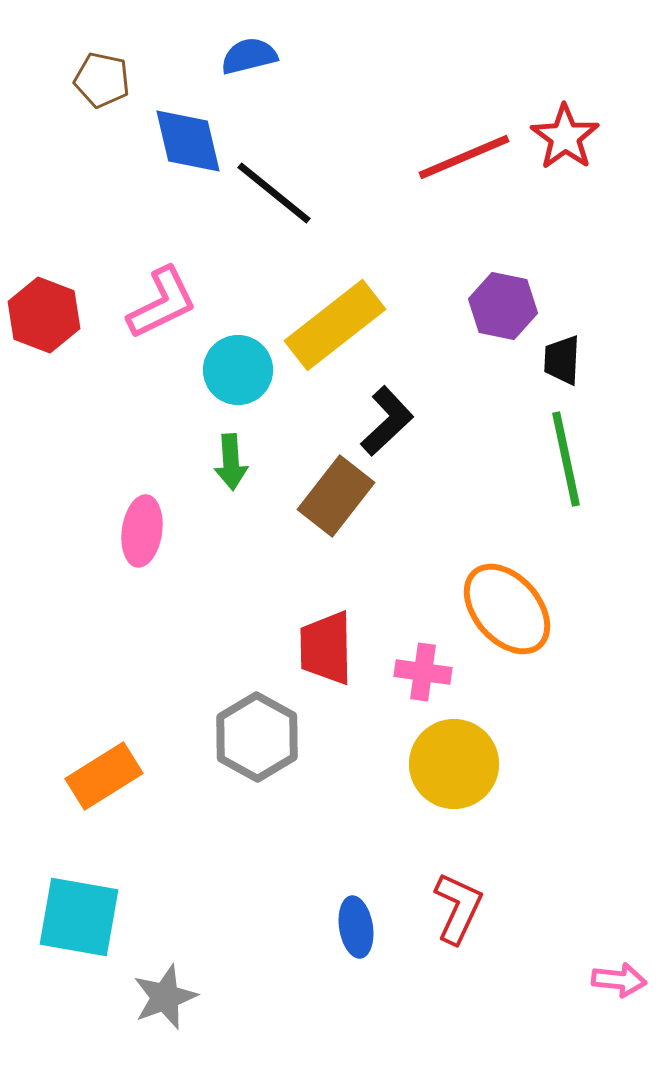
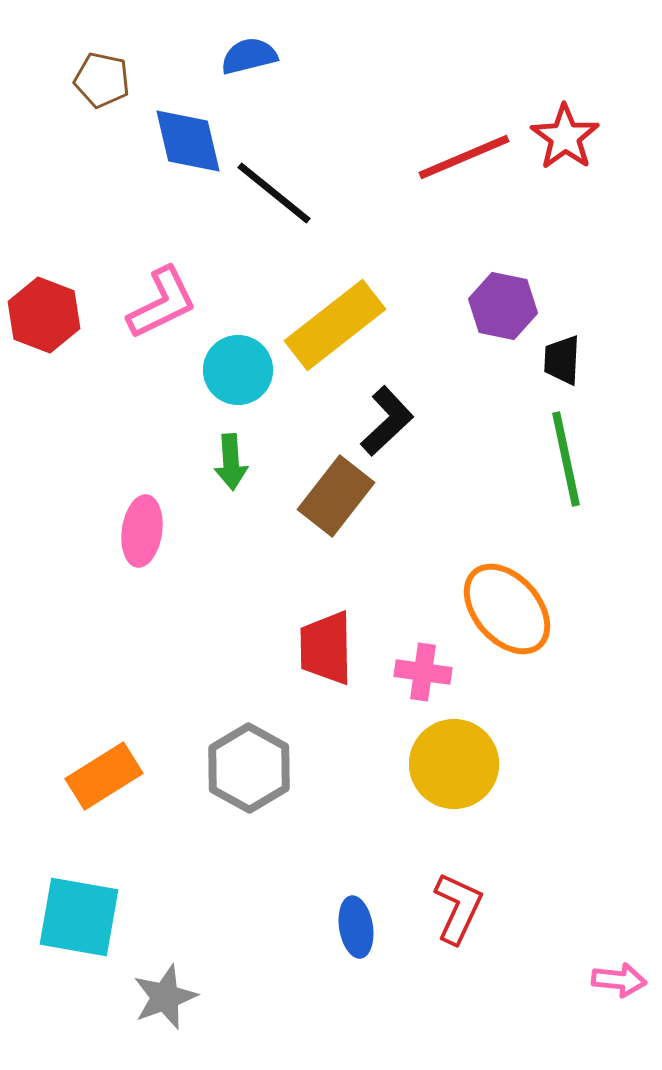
gray hexagon: moved 8 px left, 31 px down
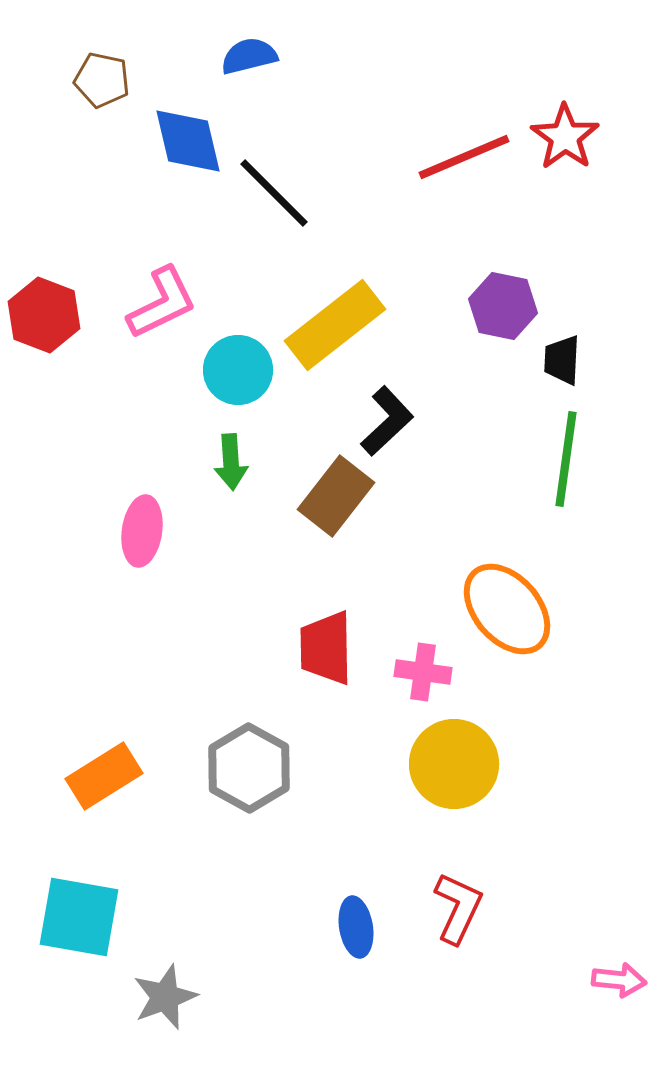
black line: rotated 6 degrees clockwise
green line: rotated 20 degrees clockwise
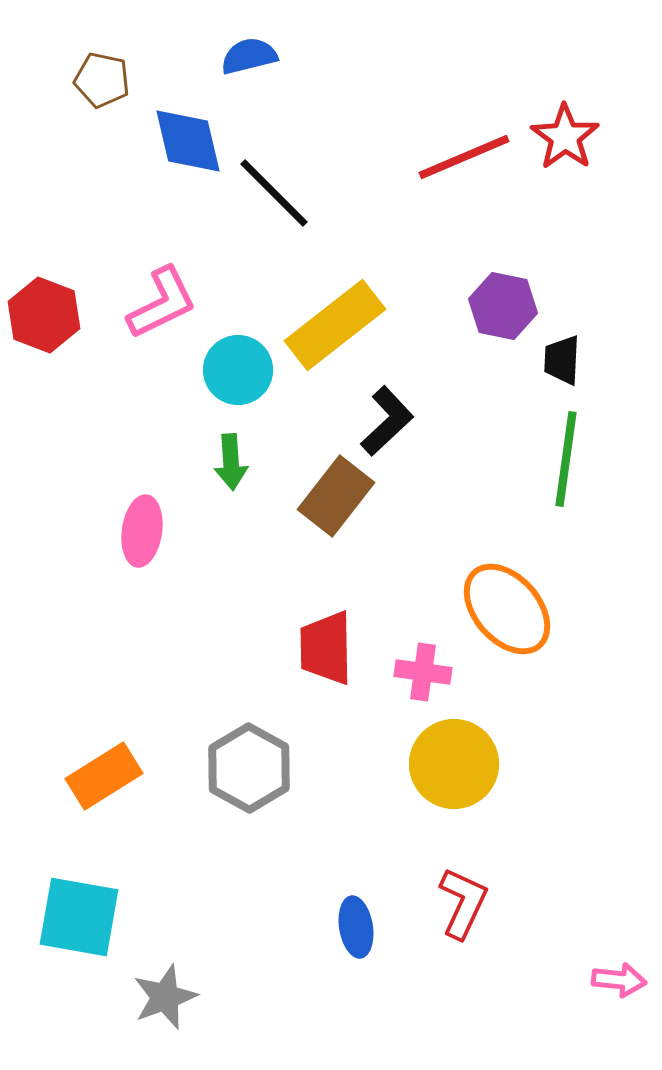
red L-shape: moved 5 px right, 5 px up
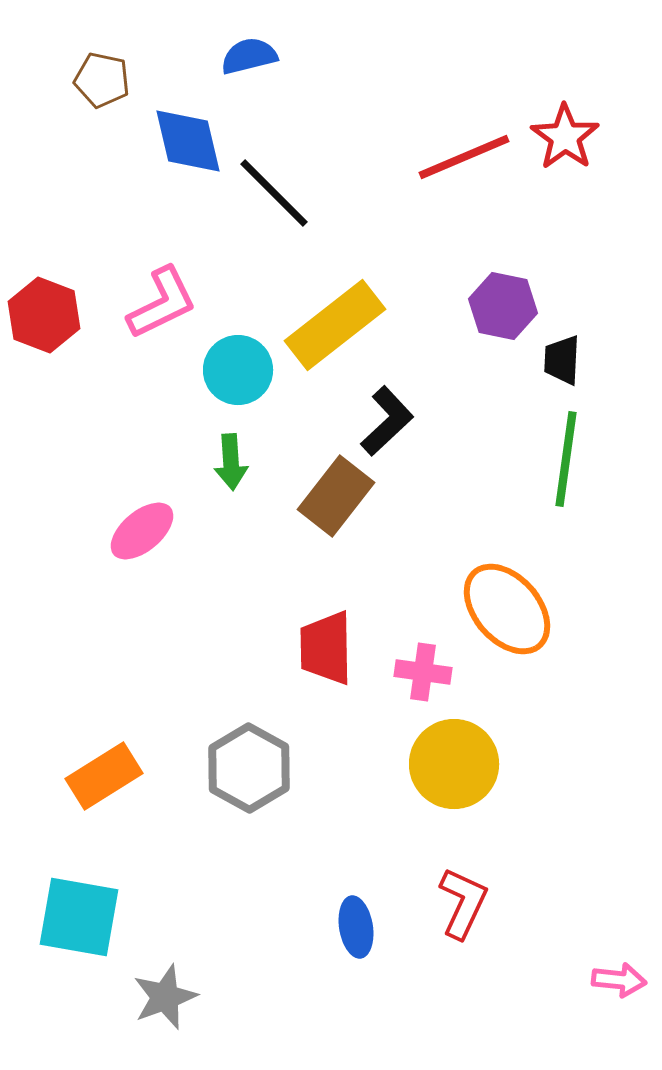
pink ellipse: rotated 42 degrees clockwise
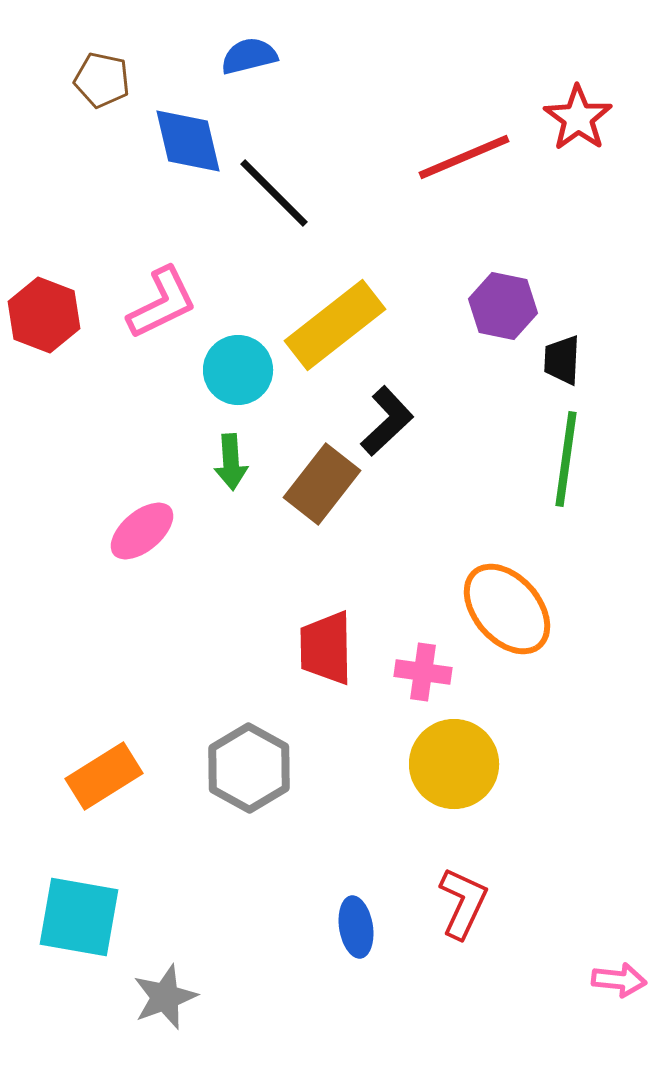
red star: moved 13 px right, 19 px up
brown rectangle: moved 14 px left, 12 px up
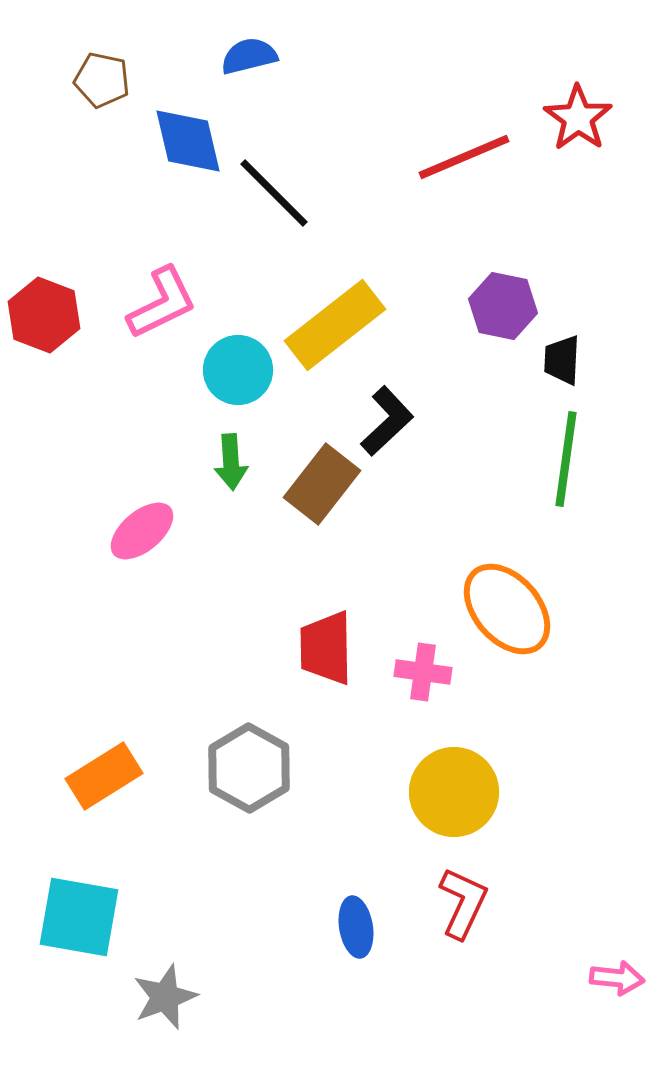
yellow circle: moved 28 px down
pink arrow: moved 2 px left, 2 px up
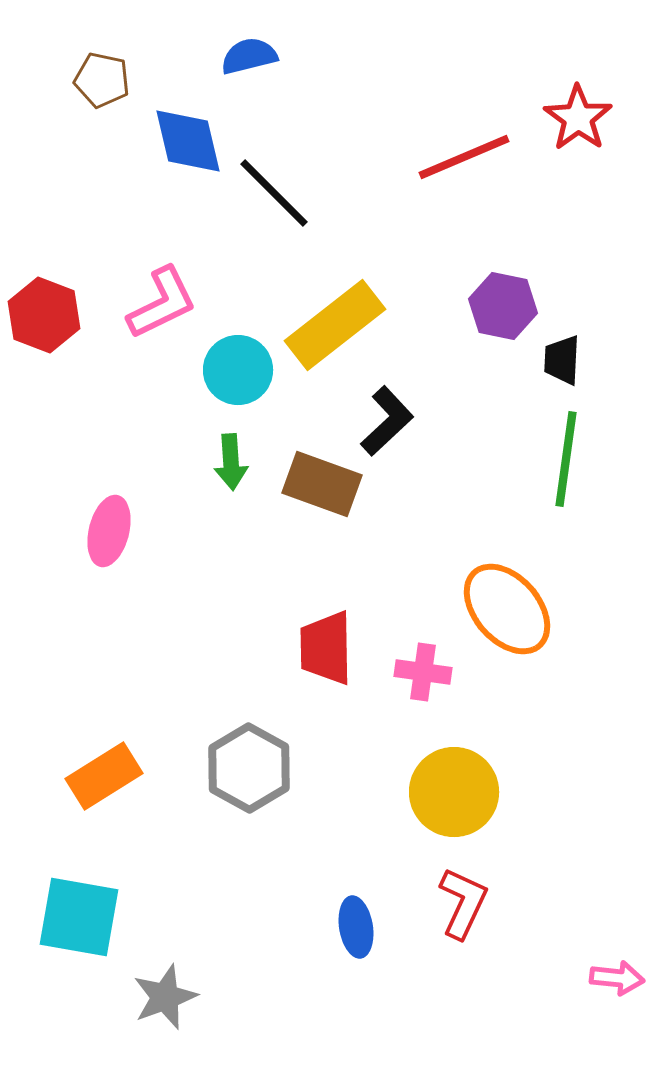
brown rectangle: rotated 72 degrees clockwise
pink ellipse: moved 33 px left; rotated 36 degrees counterclockwise
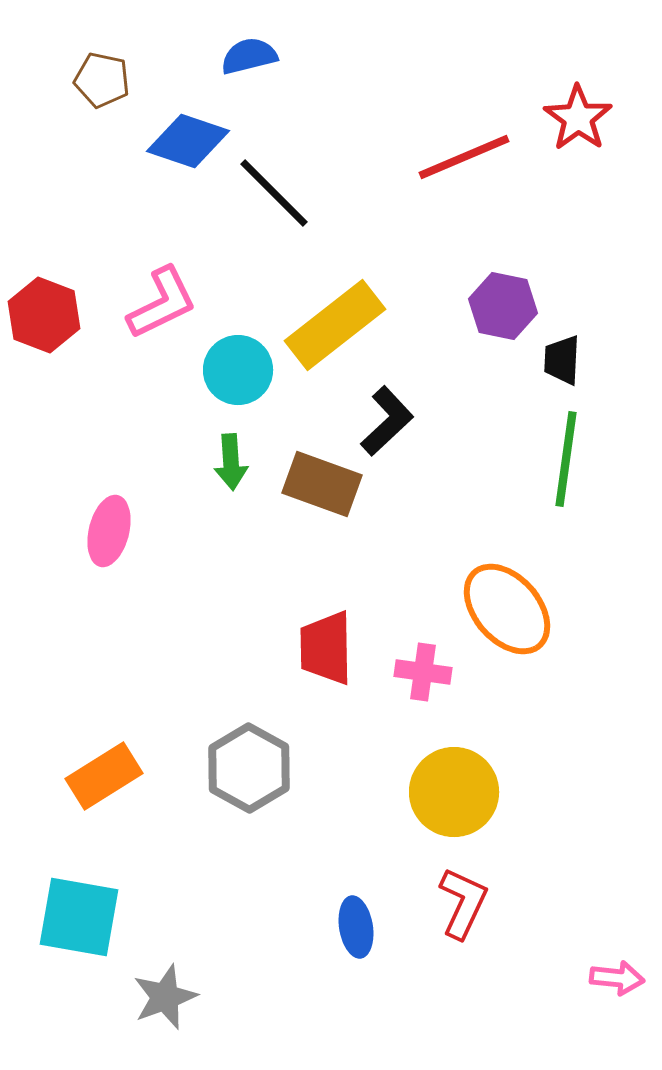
blue diamond: rotated 58 degrees counterclockwise
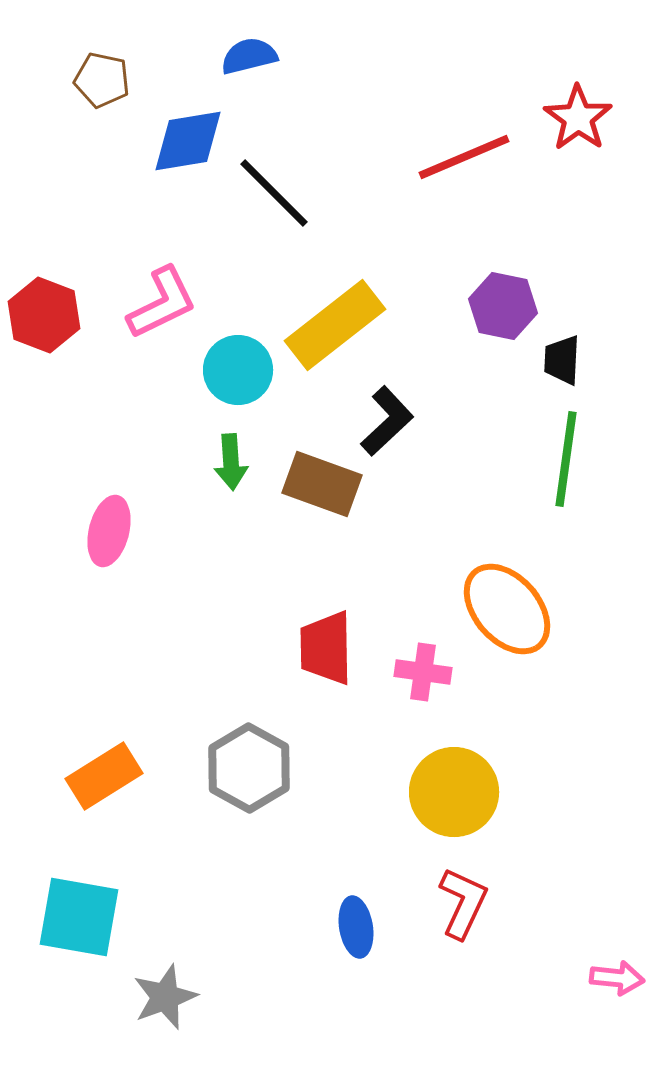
blue diamond: rotated 28 degrees counterclockwise
